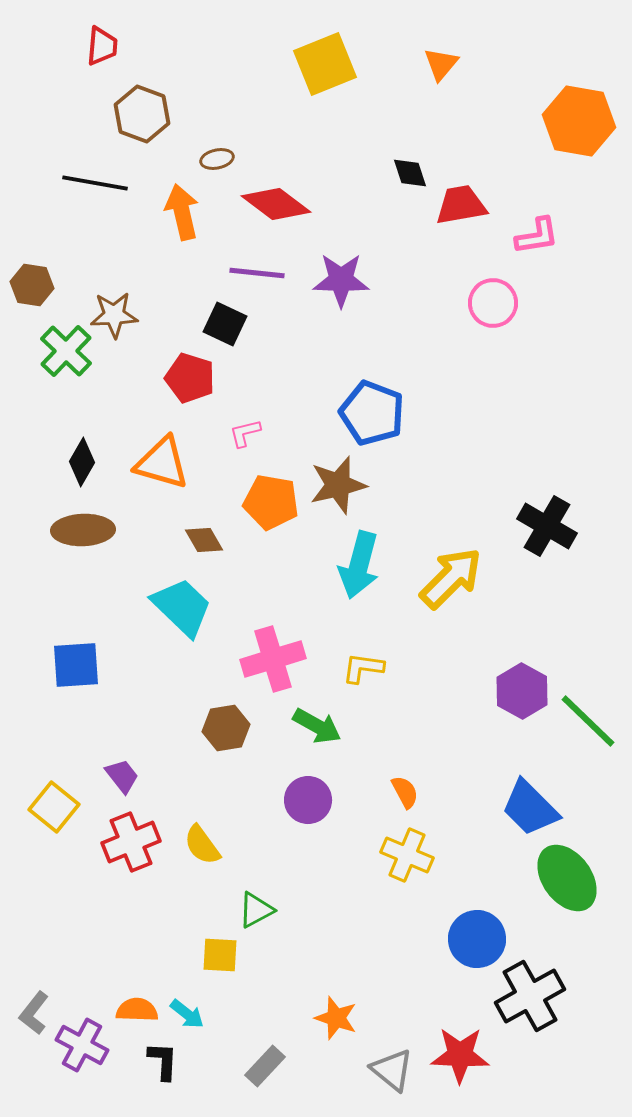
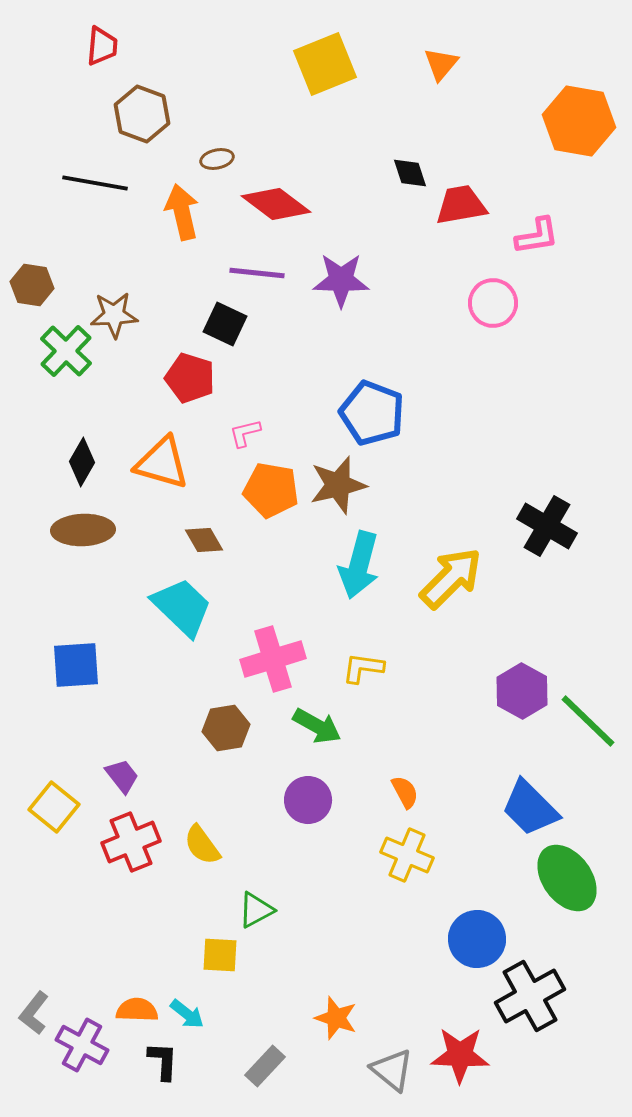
orange pentagon at (271, 502): moved 12 px up
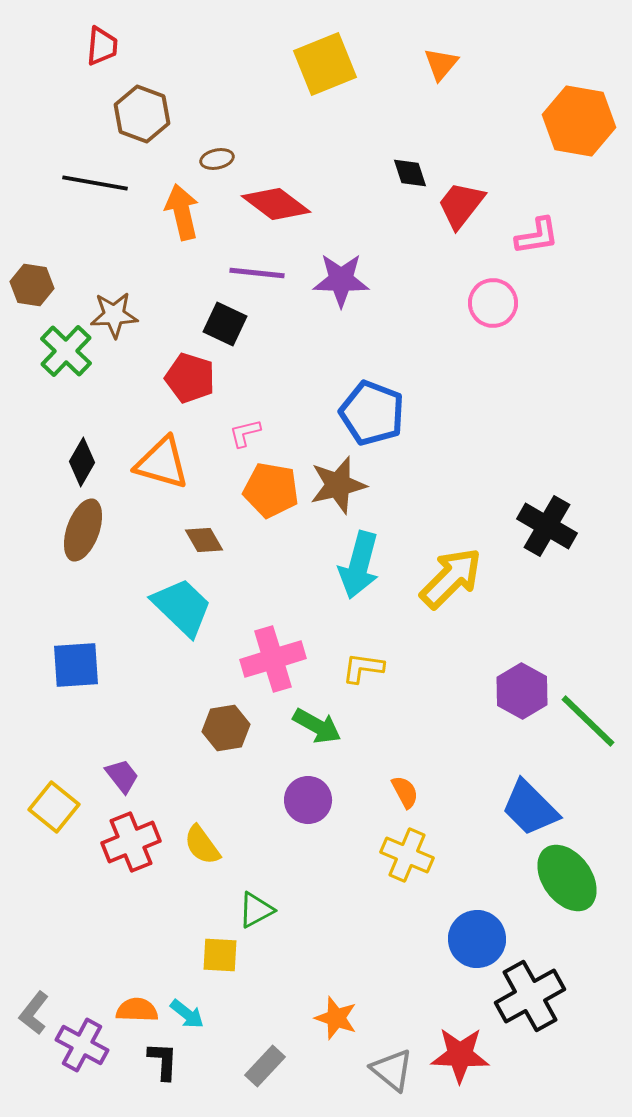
red trapezoid at (461, 205): rotated 42 degrees counterclockwise
brown ellipse at (83, 530): rotated 68 degrees counterclockwise
